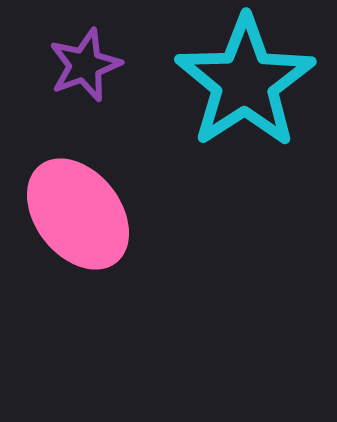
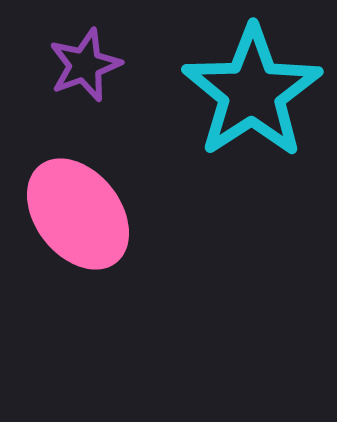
cyan star: moved 7 px right, 10 px down
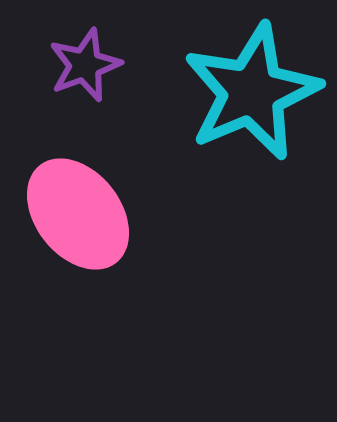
cyan star: rotated 10 degrees clockwise
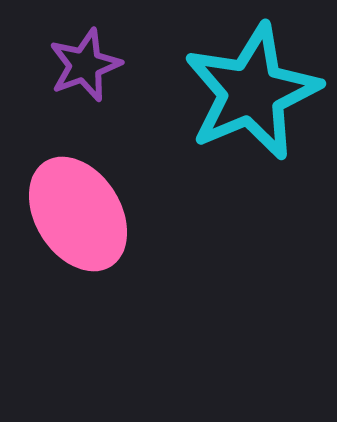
pink ellipse: rotated 6 degrees clockwise
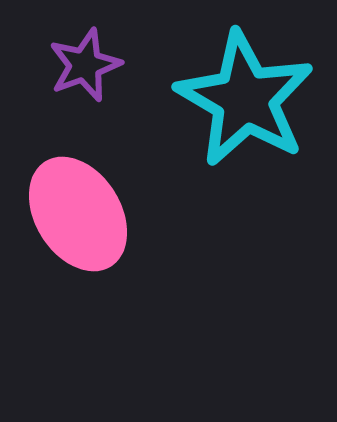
cyan star: moved 7 px left, 7 px down; rotated 19 degrees counterclockwise
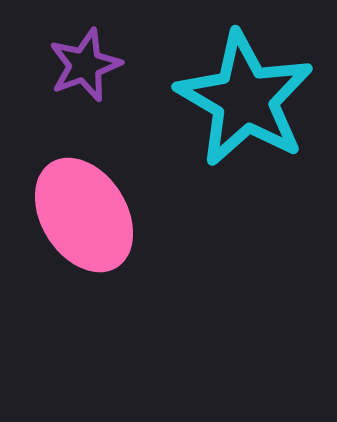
pink ellipse: moved 6 px right, 1 px down
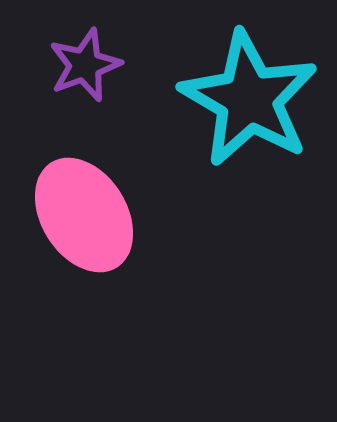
cyan star: moved 4 px right
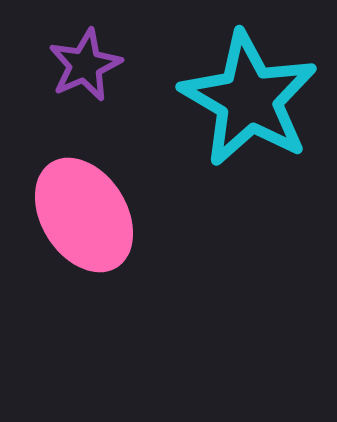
purple star: rotated 4 degrees counterclockwise
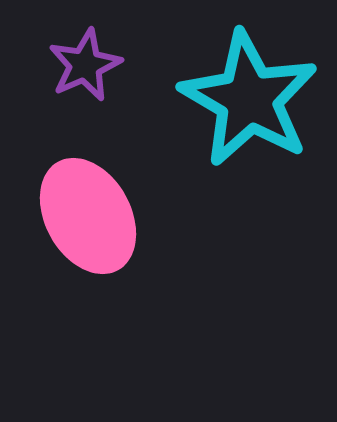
pink ellipse: moved 4 px right, 1 px down; rotated 3 degrees clockwise
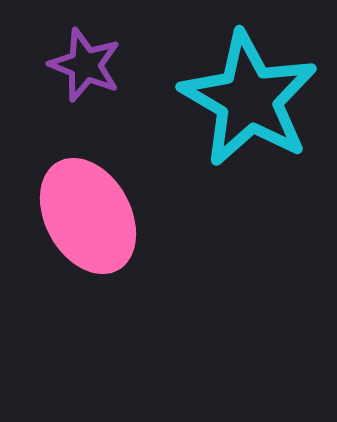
purple star: rotated 26 degrees counterclockwise
